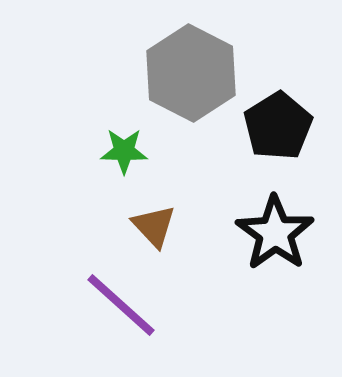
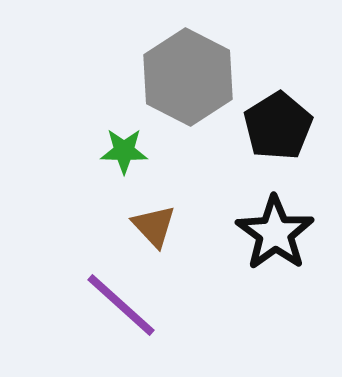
gray hexagon: moved 3 px left, 4 px down
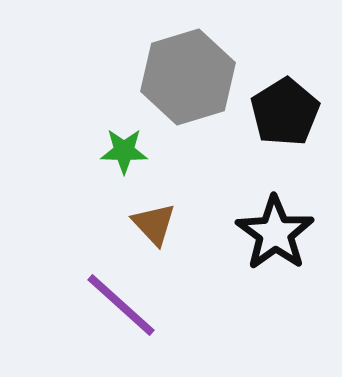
gray hexagon: rotated 16 degrees clockwise
black pentagon: moved 7 px right, 14 px up
brown triangle: moved 2 px up
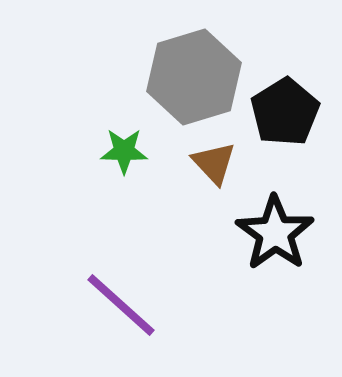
gray hexagon: moved 6 px right
brown triangle: moved 60 px right, 61 px up
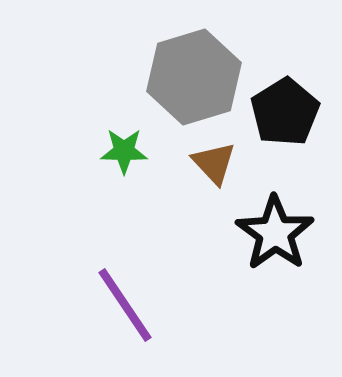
purple line: moved 4 px right; rotated 14 degrees clockwise
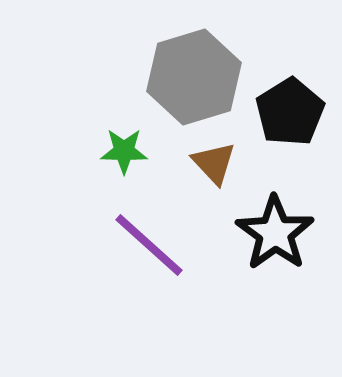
black pentagon: moved 5 px right
purple line: moved 24 px right, 60 px up; rotated 14 degrees counterclockwise
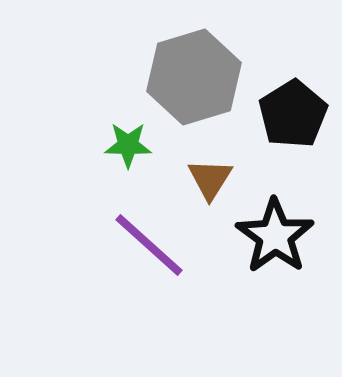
black pentagon: moved 3 px right, 2 px down
green star: moved 4 px right, 6 px up
brown triangle: moved 4 px left, 16 px down; rotated 15 degrees clockwise
black star: moved 3 px down
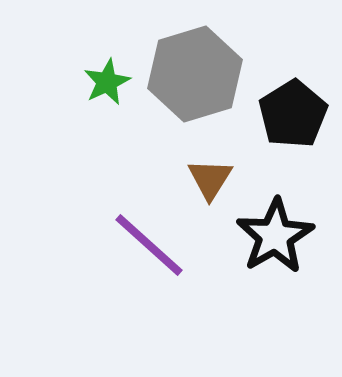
gray hexagon: moved 1 px right, 3 px up
green star: moved 21 px left, 63 px up; rotated 27 degrees counterclockwise
black star: rotated 6 degrees clockwise
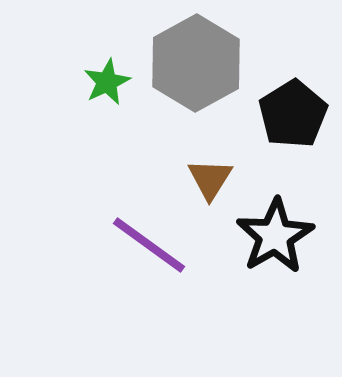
gray hexagon: moved 1 px right, 11 px up; rotated 12 degrees counterclockwise
purple line: rotated 6 degrees counterclockwise
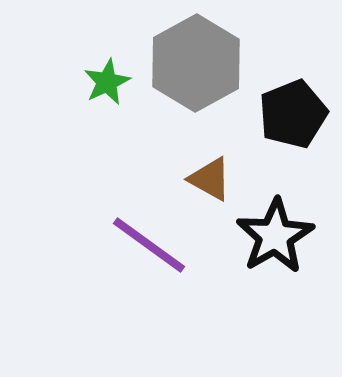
black pentagon: rotated 10 degrees clockwise
brown triangle: rotated 33 degrees counterclockwise
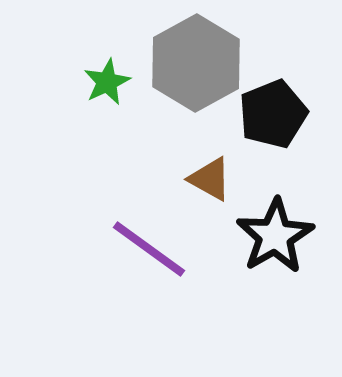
black pentagon: moved 20 px left
purple line: moved 4 px down
